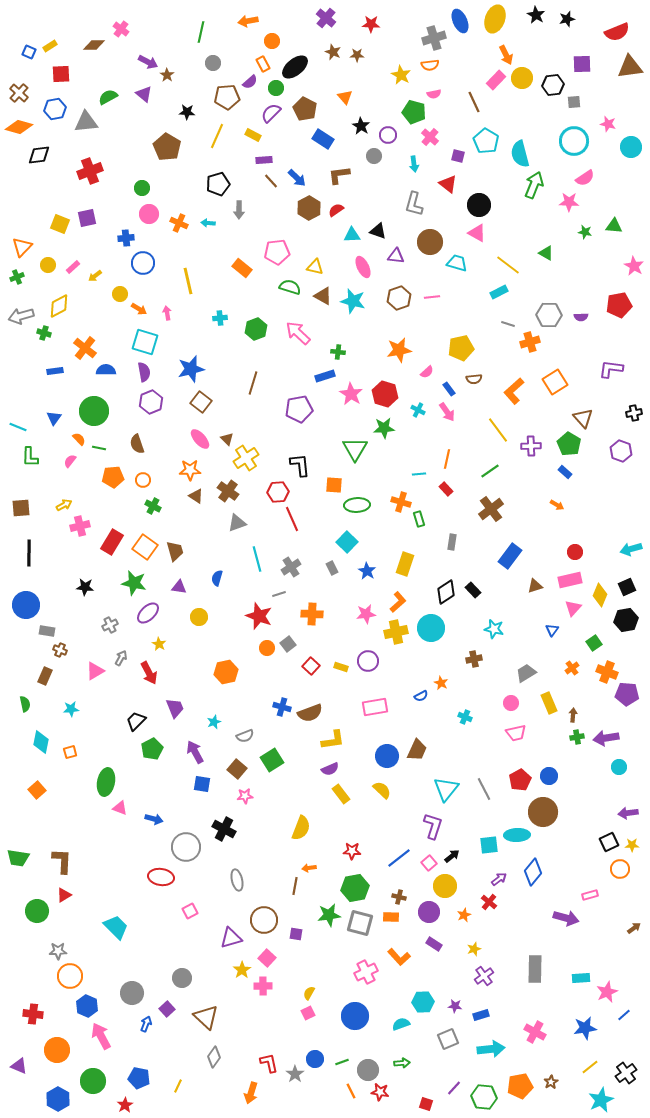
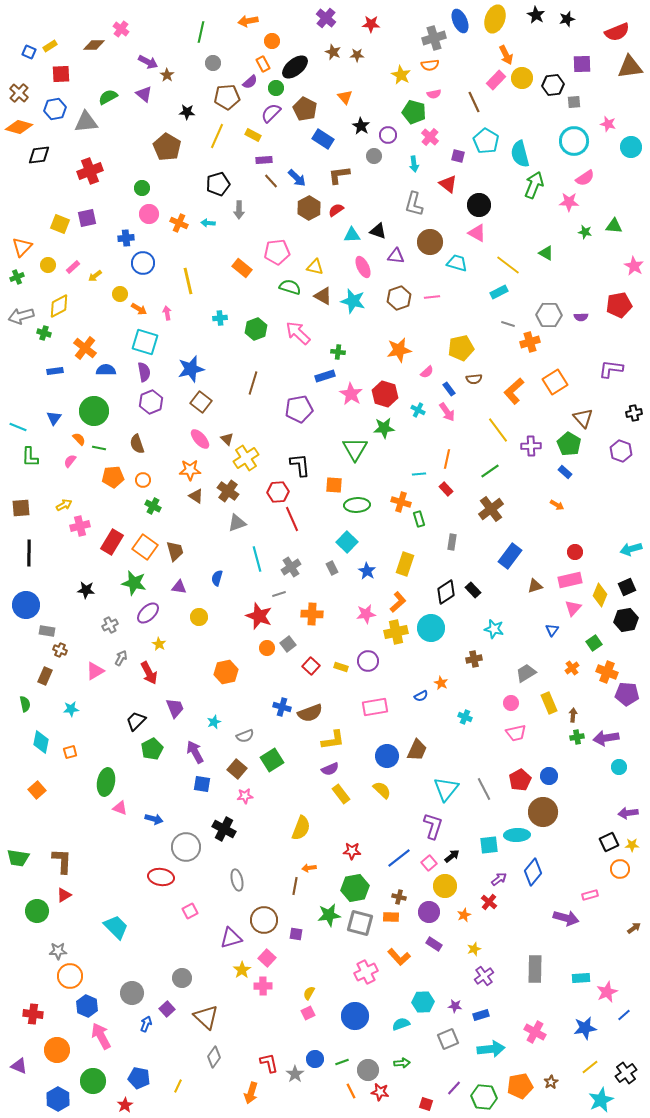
black star at (85, 587): moved 1 px right, 3 px down
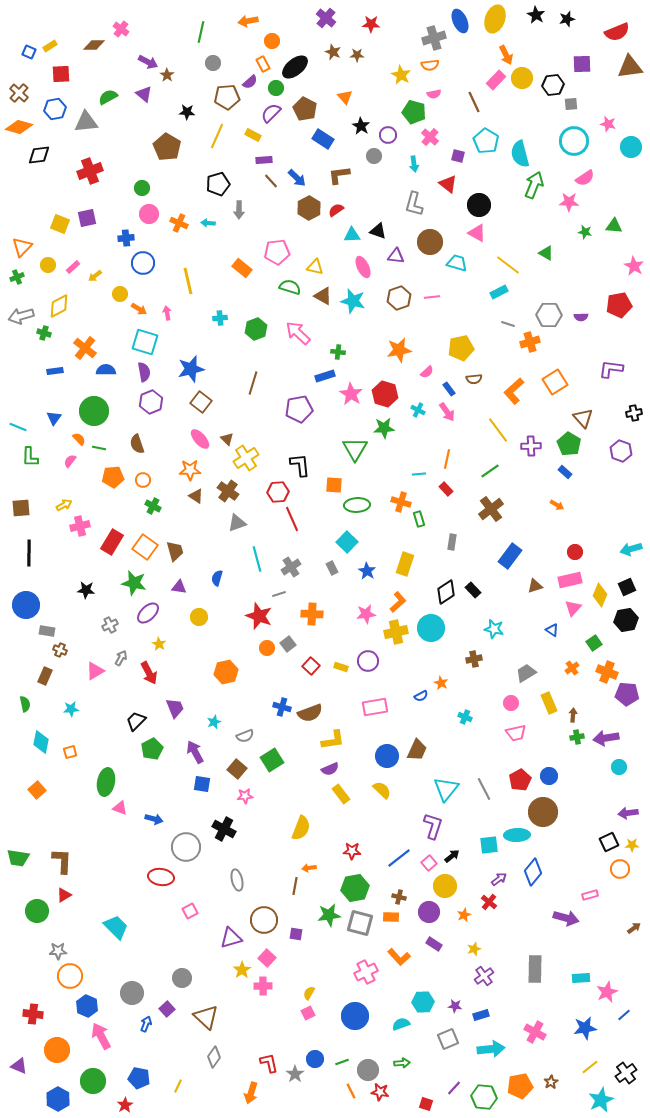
gray square at (574, 102): moved 3 px left, 2 px down
blue triangle at (552, 630): rotated 32 degrees counterclockwise
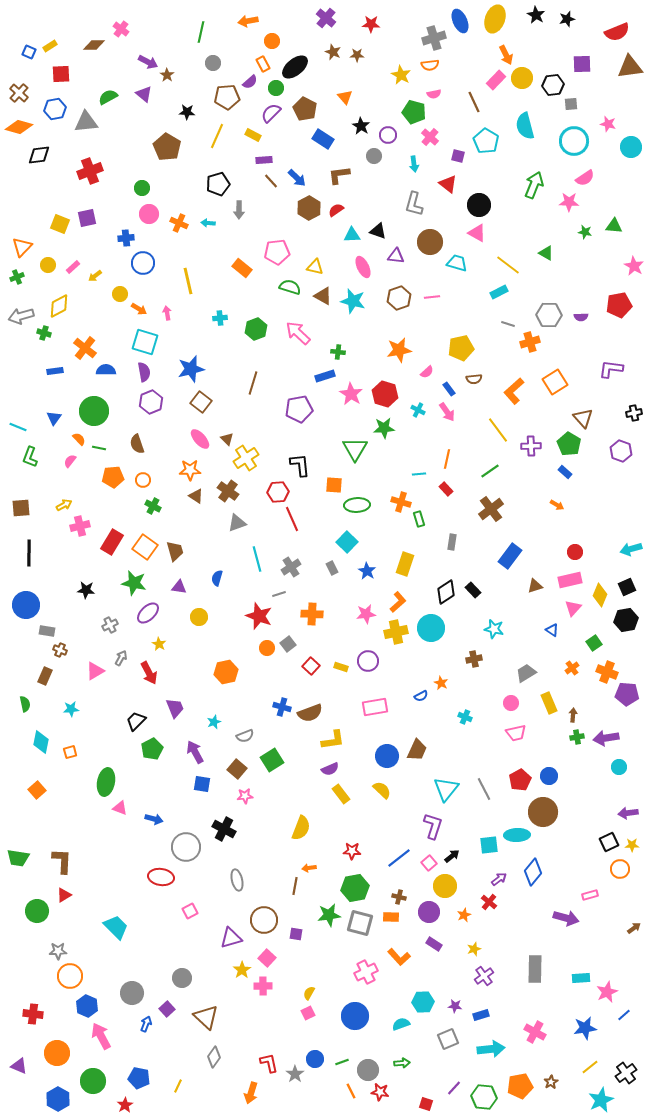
cyan semicircle at (520, 154): moved 5 px right, 28 px up
green L-shape at (30, 457): rotated 20 degrees clockwise
orange circle at (57, 1050): moved 3 px down
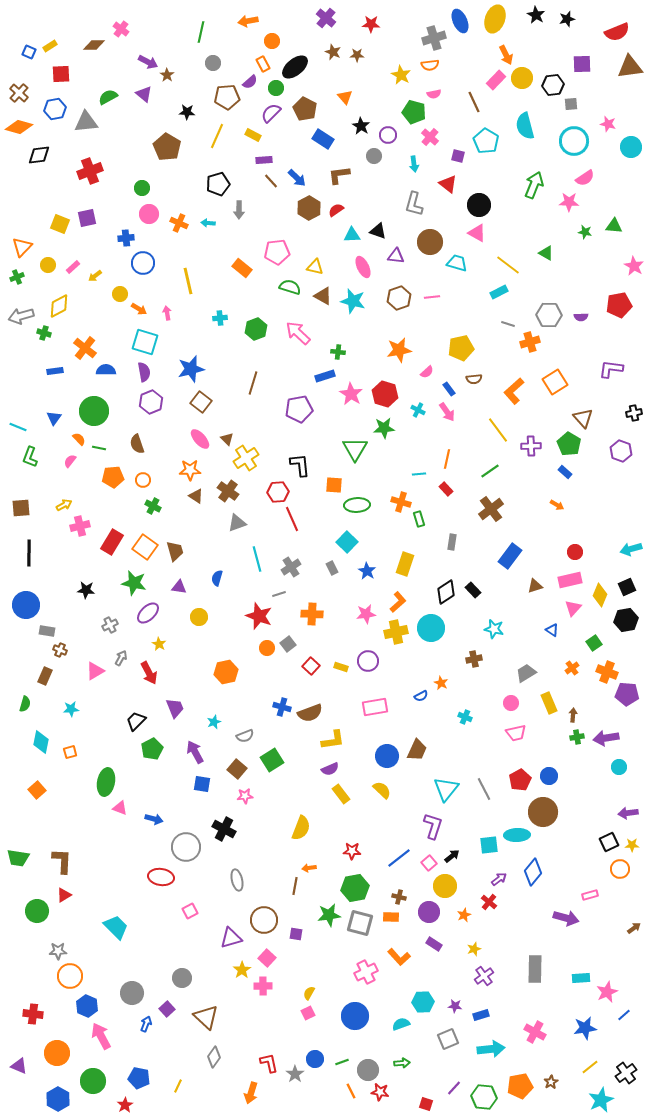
green semicircle at (25, 704): rotated 28 degrees clockwise
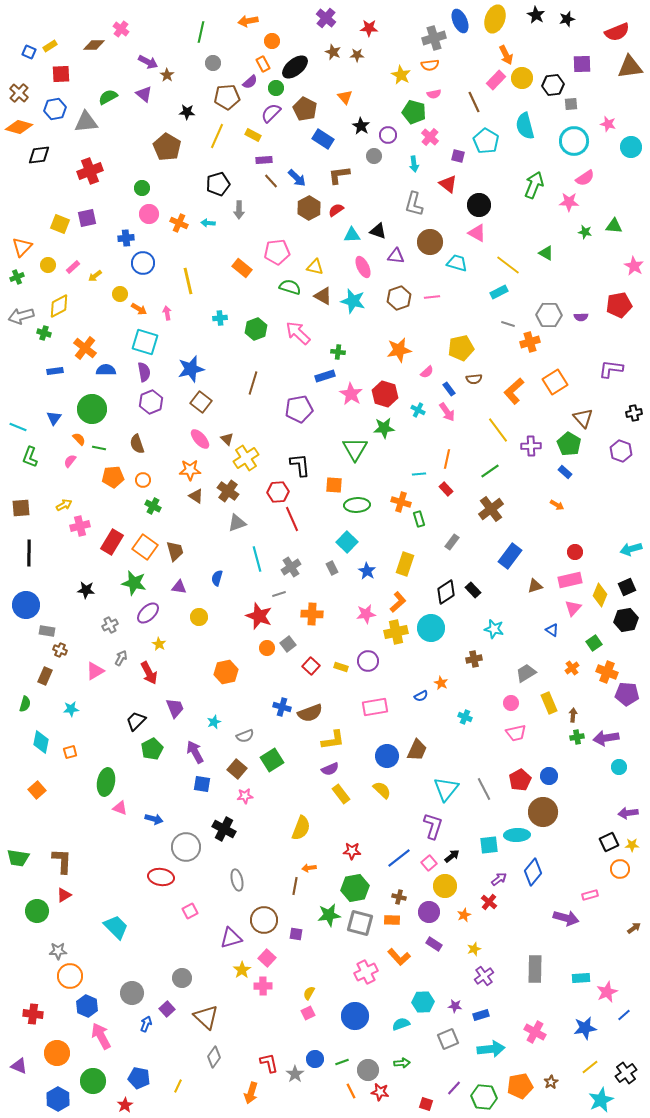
red star at (371, 24): moved 2 px left, 4 px down
green circle at (94, 411): moved 2 px left, 2 px up
gray rectangle at (452, 542): rotated 28 degrees clockwise
orange rectangle at (391, 917): moved 1 px right, 3 px down
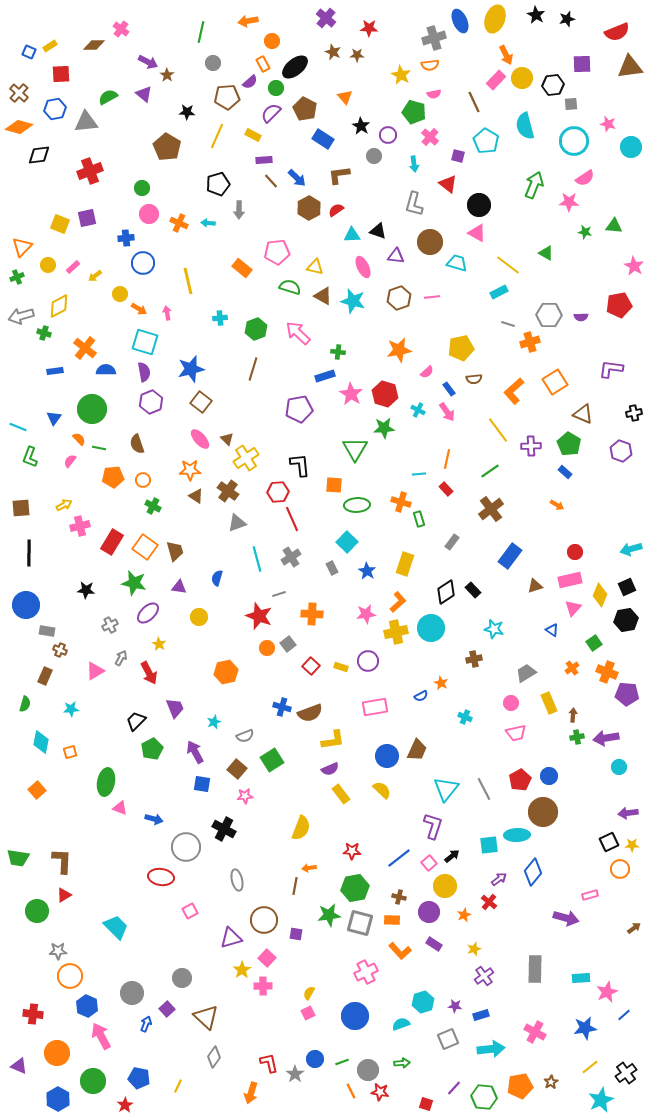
brown line at (253, 383): moved 14 px up
brown triangle at (583, 418): moved 4 px up; rotated 25 degrees counterclockwise
gray cross at (291, 567): moved 10 px up
orange L-shape at (399, 957): moved 1 px right, 6 px up
cyan hexagon at (423, 1002): rotated 15 degrees counterclockwise
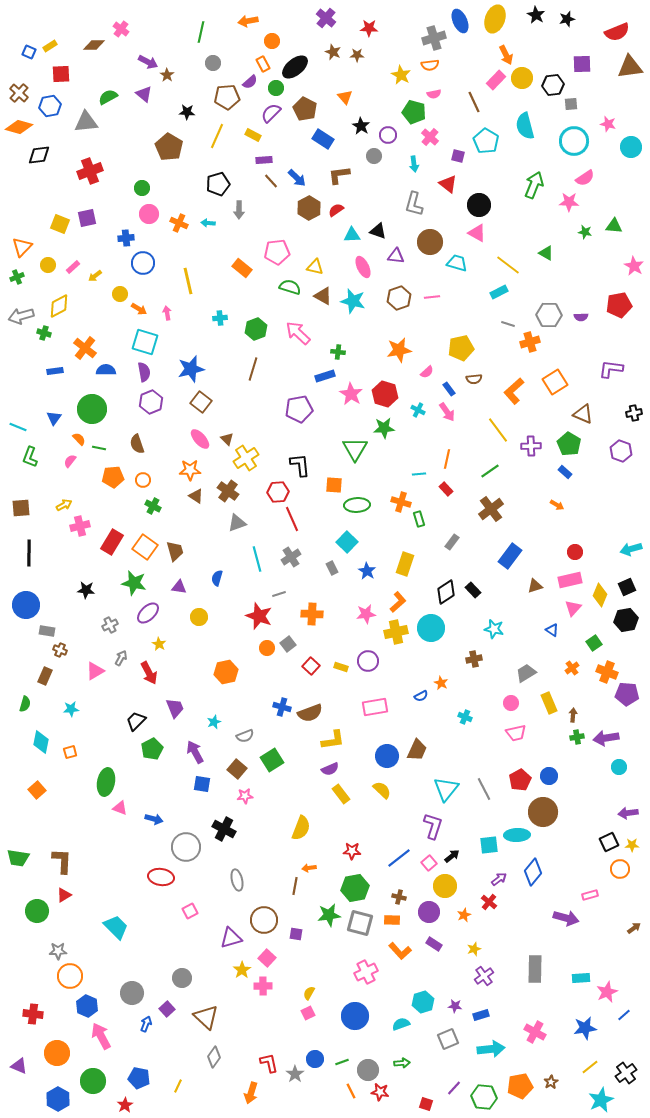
blue hexagon at (55, 109): moved 5 px left, 3 px up
brown pentagon at (167, 147): moved 2 px right
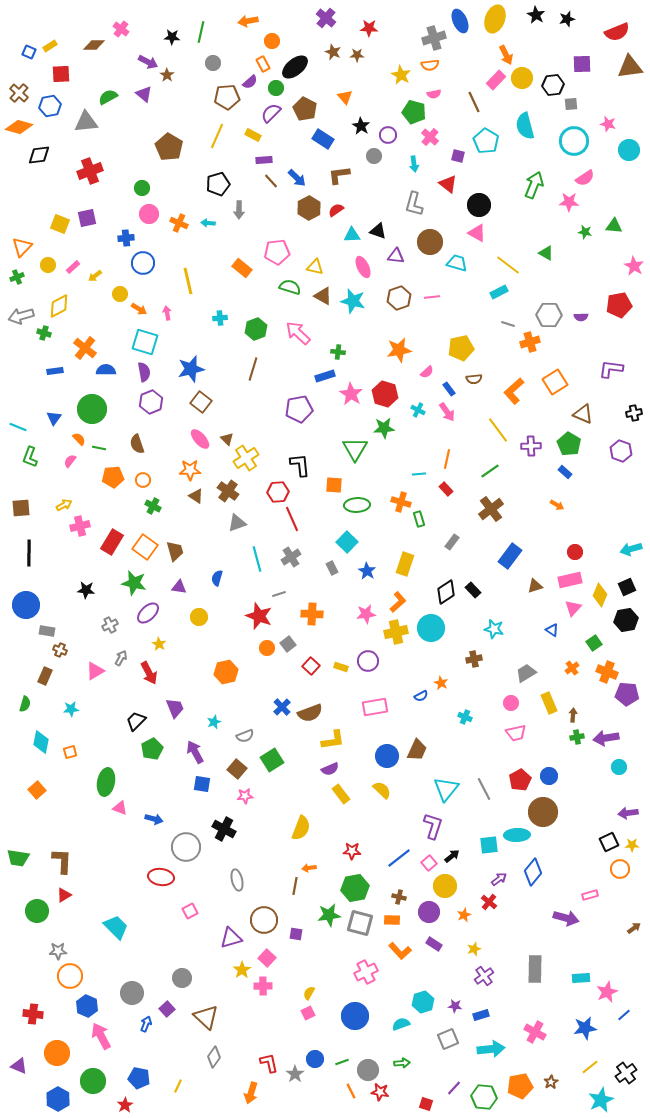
black star at (187, 112): moved 15 px left, 75 px up
cyan circle at (631, 147): moved 2 px left, 3 px down
blue cross at (282, 707): rotated 30 degrees clockwise
